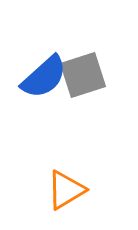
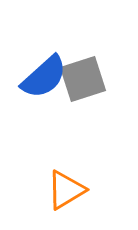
gray square: moved 4 px down
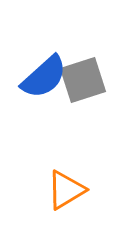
gray square: moved 1 px down
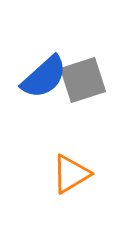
orange triangle: moved 5 px right, 16 px up
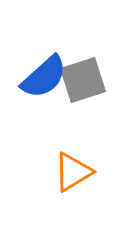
orange triangle: moved 2 px right, 2 px up
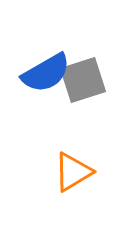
blue semicircle: moved 2 px right, 4 px up; rotated 12 degrees clockwise
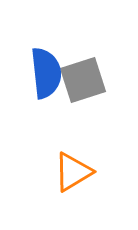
blue semicircle: rotated 66 degrees counterclockwise
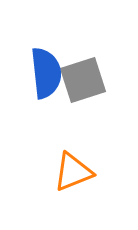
orange triangle: rotated 9 degrees clockwise
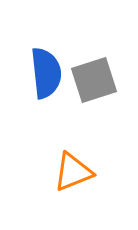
gray square: moved 11 px right
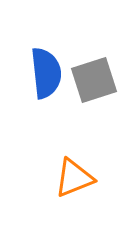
orange triangle: moved 1 px right, 6 px down
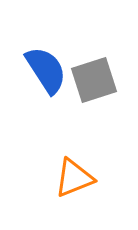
blue semicircle: moved 3 px up; rotated 27 degrees counterclockwise
